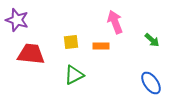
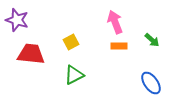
yellow square: rotated 21 degrees counterclockwise
orange rectangle: moved 18 px right
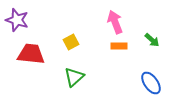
green triangle: moved 2 px down; rotated 15 degrees counterclockwise
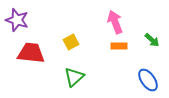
red trapezoid: moved 1 px up
blue ellipse: moved 3 px left, 3 px up
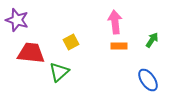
pink arrow: rotated 15 degrees clockwise
green arrow: rotated 98 degrees counterclockwise
green triangle: moved 15 px left, 5 px up
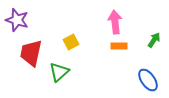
green arrow: moved 2 px right
red trapezoid: rotated 84 degrees counterclockwise
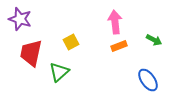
purple star: moved 3 px right, 1 px up
green arrow: rotated 84 degrees clockwise
orange rectangle: rotated 21 degrees counterclockwise
